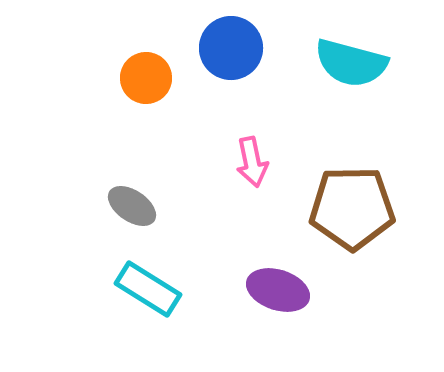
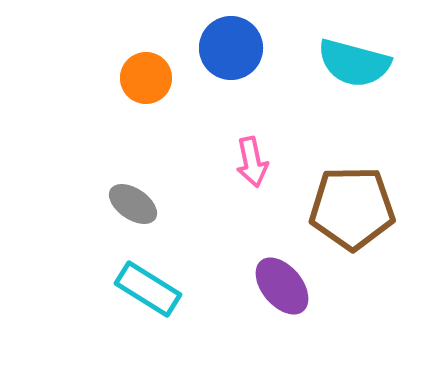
cyan semicircle: moved 3 px right
gray ellipse: moved 1 px right, 2 px up
purple ellipse: moved 4 px right, 4 px up; rotated 32 degrees clockwise
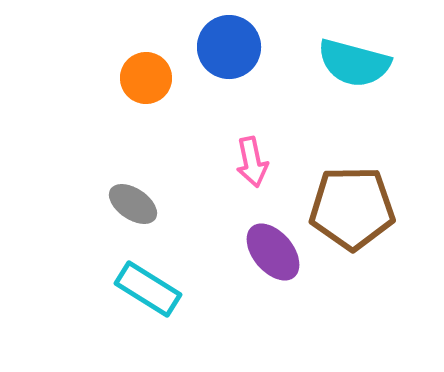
blue circle: moved 2 px left, 1 px up
purple ellipse: moved 9 px left, 34 px up
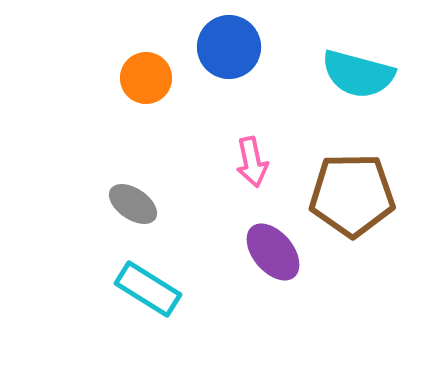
cyan semicircle: moved 4 px right, 11 px down
brown pentagon: moved 13 px up
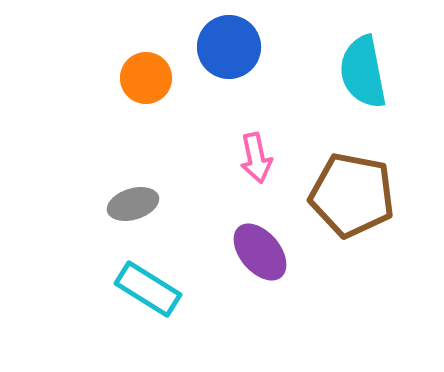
cyan semicircle: moved 5 px right, 2 px up; rotated 64 degrees clockwise
pink arrow: moved 4 px right, 4 px up
brown pentagon: rotated 12 degrees clockwise
gray ellipse: rotated 51 degrees counterclockwise
purple ellipse: moved 13 px left
